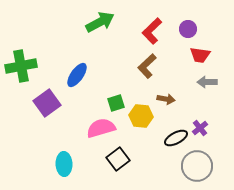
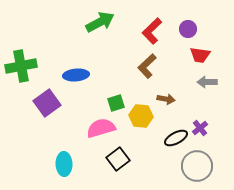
blue ellipse: moved 1 px left; rotated 50 degrees clockwise
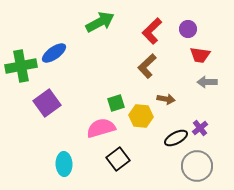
blue ellipse: moved 22 px left, 22 px up; rotated 30 degrees counterclockwise
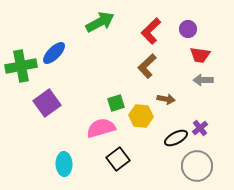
red L-shape: moved 1 px left
blue ellipse: rotated 10 degrees counterclockwise
gray arrow: moved 4 px left, 2 px up
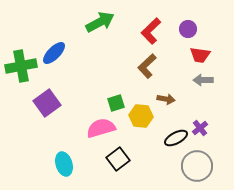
cyan ellipse: rotated 15 degrees counterclockwise
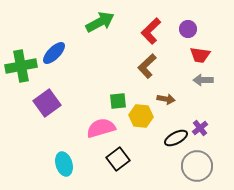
green square: moved 2 px right, 2 px up; rotated 12 degrees clockwise
